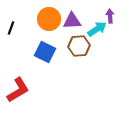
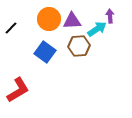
black line: rotated 24 degrees clockwise
blue square: rotated 10 degrees clockwise
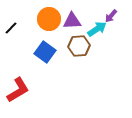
purple arrow: moved 1 px right; rotated 136 degrees counterclockwise
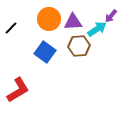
purple triangle: moved 1 px right, 1 px down
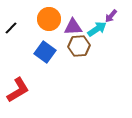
purple triangle: moved 5 px down
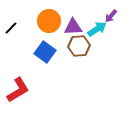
orange circle: moved 2 px down
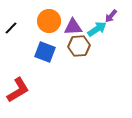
blue square: rotated 15 degrees counterclockwise
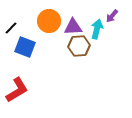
purple arrow: moved 1 px right
cyan arrow: rotated 42 degrees counterclockwise
blue square: moved 20 px left, 5 px up
red L-shape: moved 1 px left
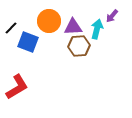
blue square: moved 3 px right, 5 px up
red L-shape: moved 3 px up
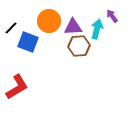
purple arrow: rotated 104 degrees clockwise
